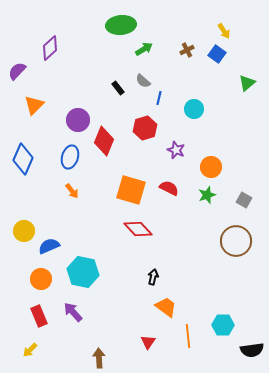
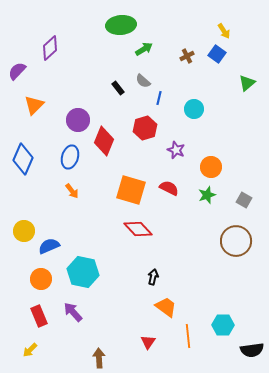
brown cross at (187, 50): moved 6 px down
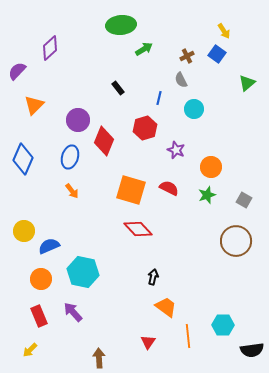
gray semicircle at (143, 81): moved 38 px right, 1 px up; rotated 21 degrees clockwise
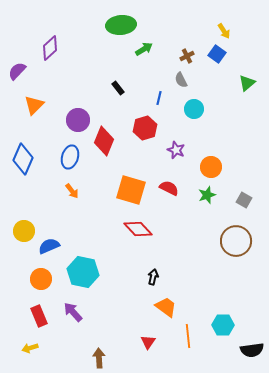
yellow arrow at (30, 350): moved 2 px up; rotated 28 degrees clockwise
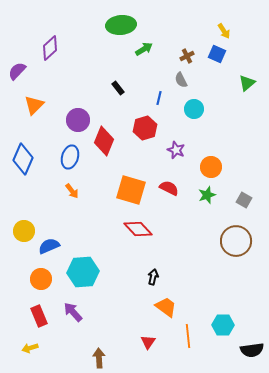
blue square at (217, 54): rotated 12 degrees counterclockwise
cyan hexagon at (83, 272): rotated 16 degrees counterclockwise
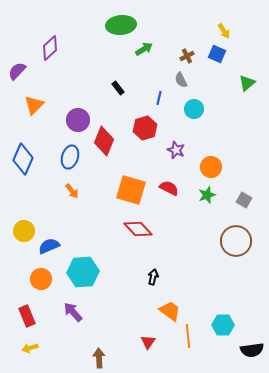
orange trapezoid at (166, 307): moved 4 px right, 4 px down
red rectangle at (39, 316): moved 12 px left
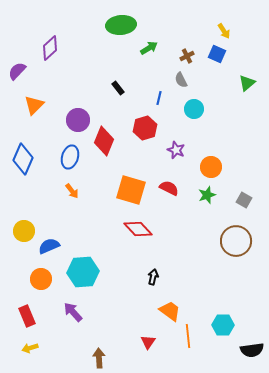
green arrow at (144, 49): moved 5 px right, 1 px up
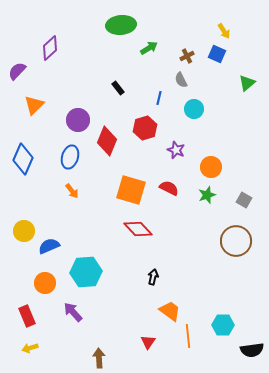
red diamond at (104, 141): moved 3 px right
cyan hexagon at (83, 272): moved 3 px right
orange circle at (41, 279): moved 4 px right, 4 px down
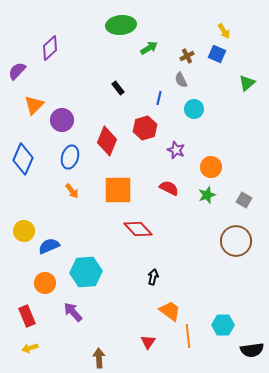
purple circle at (78, 120): moved 16 px left
orange square at (131, 190): moved 13 px left; rotated 16 degrees counterclockwise
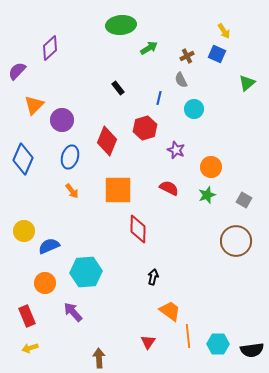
red diamond at (138, 229): rotated 44 degrees clockwise
cyan hexagon at (223, 325): moved 5 px left, 19 px down
